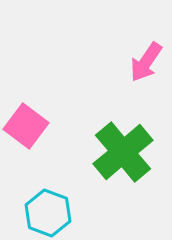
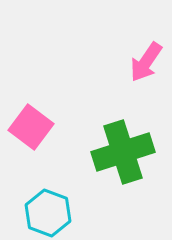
pink square: moved 5 px right, 1 px down
green cross: rotated 22 degrees clockwise
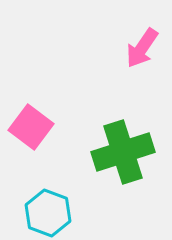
pink arrow: moved 4 px left, 14 px up
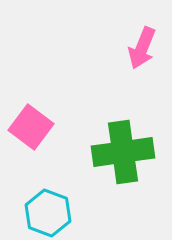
pink arrow: rotated 12 degrees counterclockwise
green cross: rotated 10 degrees clockwise
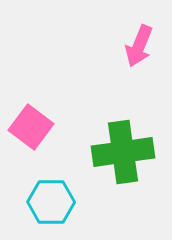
pink arrow: moved 3 px left, 2 px up
cyan hexagon: moved 3 px right, 11 px up; rotated 21 degrees counterclockwise
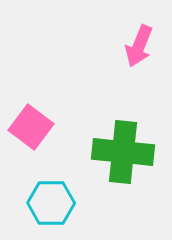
green cross: rotated 14 degrees clockwise
cyan hexagon: moved 1 px down
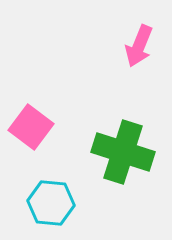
green cross: rotated 12 degrees clockwise
cyan hexagon: rotated 6 degrees clockwise
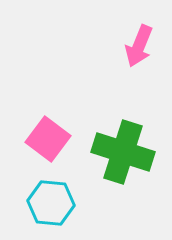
pink square: moved 17 px right, 12 px down
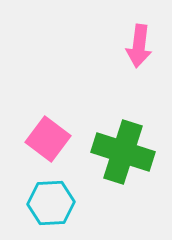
pink arrow: rotated 15 degrees counterclockwise
cyan hexagon: rotated 9 degrees counterclockwise
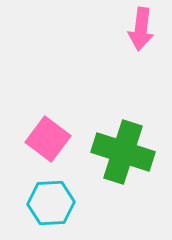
pink arrow: moved 2 px right, 17 px up
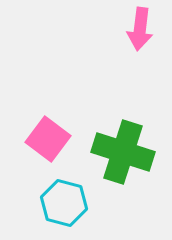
pink arrow: moved 1 px left
cyan hexagon: moved 13 px right; rotated 18 degrees clockwise
